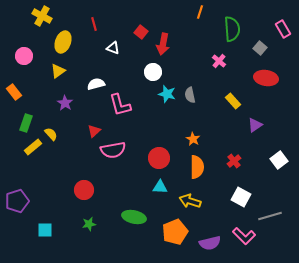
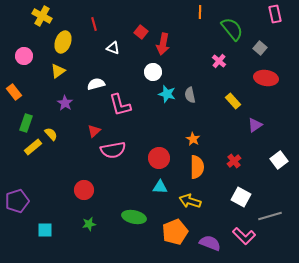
orange line at (200, 12): rotated 16 degrees counterclockwise
green semicircle at (232, 29): rotated 35 degrees counterclockwise
pink rectangle at (283, 29): moved 8 px left, 15 px up; rotated 18 degrees clockwise
purple semicircle at (210, 243): rotated 145 degrees counterclockwise
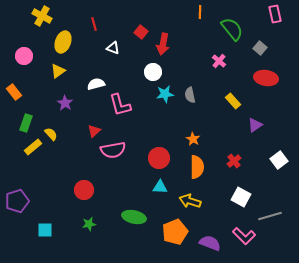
cyan star at (167, 94): moved 2 px left; rotated 24 degrees counterclockwise
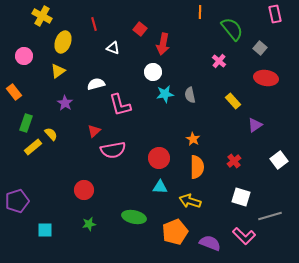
red square at (141, 32): moved 1 px left, 3 px up
white square at (241, 197): rotated 12 degrees counterclockwise
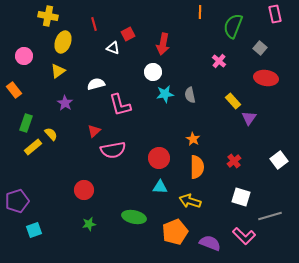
yellow cross at (42, 16): moved 6 px right; rotated 18 degrees counterclockwise
red square at (140, 29): moved 12 px left, 5 px down; rotated 24 degrees clockwise
green semicircle at (232, 29): moved 1 px right, 3 px up; rotated 120 degrees counterclockwise
orange rectangle at (14, 92): moved 2 px up
purple triangle at (255, 125): moved 6 px left, 7 px up; rotated 21 degrees counterclockwise
cyan square at (45, 230): moved 11 px left; rotated 21 degrees counterclockwise
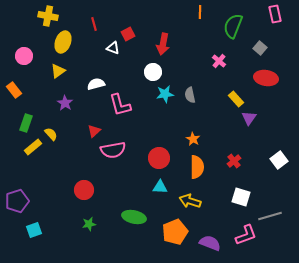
yellow rectangle at (233, 101): moved 3 px right, 2 px up
pink L-shape at (244, 236): moved 2 px right, 1 px up; rotated 65 degrees counterclockwise
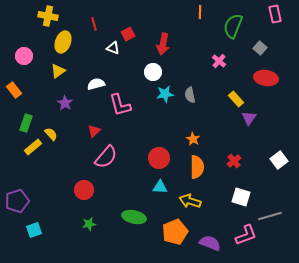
pink semicircle at (113, 150): moved 7 px left, 7 px down; rotated 40 degrees counterclockwise
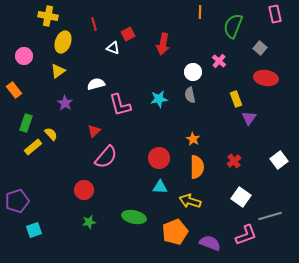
white circle at (153, 72): moved 40 px right
cyan star at (165, 94): moved 6 px left, 5 px down
yellow rectangle at (236, 99): rotated 21 degrees clockwise
white square at (241, 197): rotated 18 degrees clockwise
green star at (89, 224): moved 2 px up
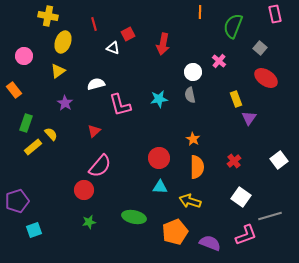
red ellipse at (266, 78): rotated 25 degrees clockwise
pink semicircle at (106, 157): moved 6 px left, 9 px down
